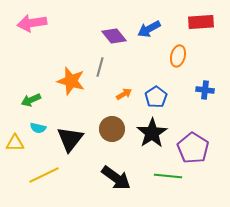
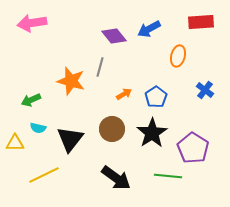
blue cross: rotated 30 degrees clockwise
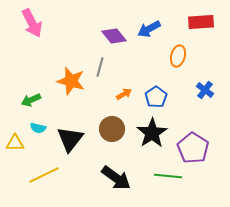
pink arrow: rotated 108 degrees counterclockwise
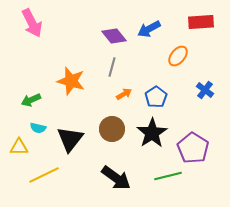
orange ellipse: rotated 25 degrees clockwise
gray line: moved 12 px right
yellow triangle: moved 4 px right, 4 px down
green line: rotated 20 degrees counterclockwise
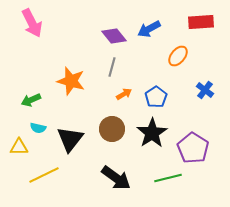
green line: moved 2 px down
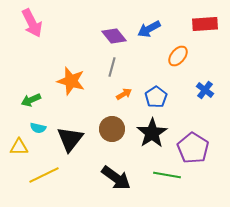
red rectangle: moved 4 px right, 2 px down
green line: moved 1 px left, 3 px up; rotated 24 degrees clockwise
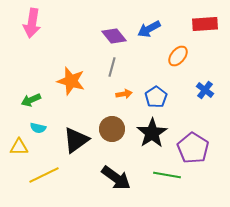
pink arrow: rotated 36 degrees clockwise
orange arrow: rotated 21 degrees clockwise
black triangle: moved 6 px right, 1 px down; rotated 16 degrees clockwise
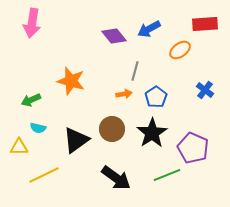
orange ellipse: moved 2 px right, 6 px up; rotated 15 degrees clockwise
gray line: moved 23 px right, 4 px down
purple pentagon: rotated 8 degrees counterclockwise
green line: rotated 32 degrees counterclockwise
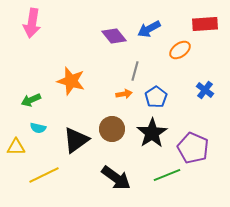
yellow triangle: moved 3 px left
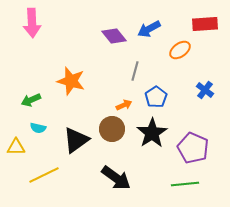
pink arrow: rotated 12 degrees counterclockwise
orange arrow: moved 11 px down; rotated 14 degrees counterclockwise
green line: moved 18 px right, 9 px down; rotated 16 degrees clockwise
